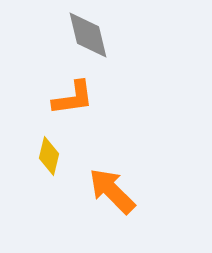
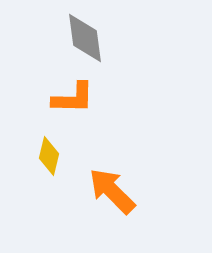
gray diamond: moved 3 px left, 3 px down; rotated 6 degrees clockwise
orange L-shape: rotated 9 degrees clockwise
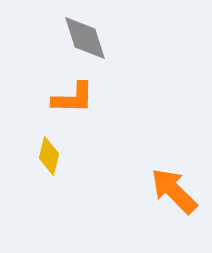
gray diamond: rotated 10 degrees counterclockwise
orange arrow: moved 62 px right
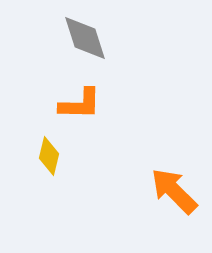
orange L-shape: moved 7 px right, 6 px down
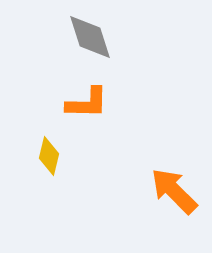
gray diamond: moved 5 px right, 1 px up
orange L-shape: moved 7 px right, 1 px up
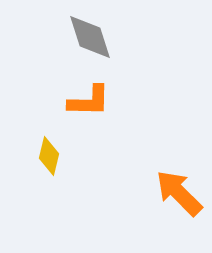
orange L-shape: moved 2 px right, 2 px up
orange arrow: moved 5 px right, 2 px down
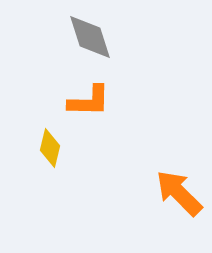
yellow diamond: moved 1 px right, 8 px up
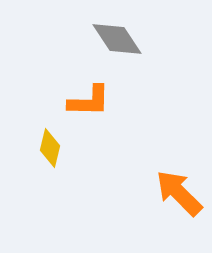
gray diamond: moved 27 px right, 2 px down; rotated 16 degrees counterclockwise
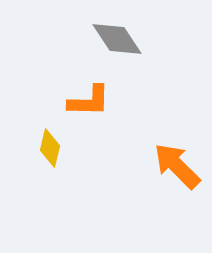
orange arrow: moved 2 px left, 27 px up
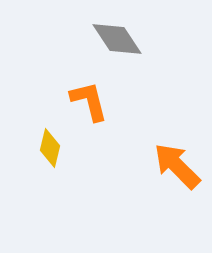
orange L-shape: rotated 105 degrees counterclockwise
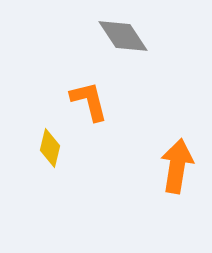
gray diamond: moved 6 px right, 3 px up
orange arrow: rotated 54 degrees clockwise
